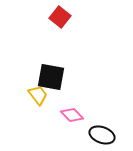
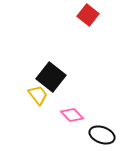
red square: moved 28 px right, 2 px up
black square: rotated 28 degrees clockwise
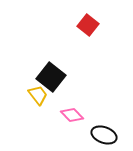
red square: moved 10 px down
black ellipse: moved 2 px right
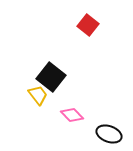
black ellipse: moved 5 px right, 1 px up
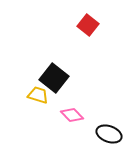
black square: moved 3 px right, 1 px down
yellow trapezoid: rotated 35 degrees counterclockwise
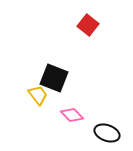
black square: rotated 16 degrees counterclockwise
yellow trapezoid: rotated 35 degrees clockwise
black ellipse: moved 2 px left, 1 px up
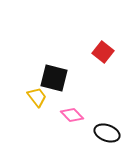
red square: moved 15 px right, 27 px down
black square: rotated 8 degrees counterclockwise
yellow trapezoid: moved 1 px left, 2 px down
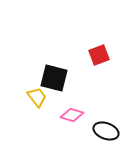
red square: moved 4 px left, 3 px down; rotated 30 degrees clockwise
pink diamond: rotated 30 degrees counterclockwise
black ellipse: moved 1 px left, 2 px up
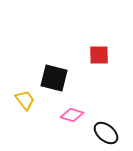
red square: rotated 20 degrees clockwise
yellow trapezoid: moved 12 px left, 3 px down
black ellipse: moved 2 px down; rotated 20 degrees clockwise
